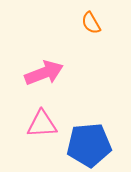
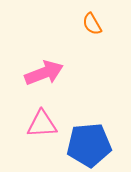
orange semicircle: moved 1 px right, 1 px down
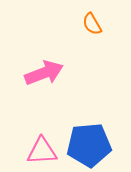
pink triangle: moved 27 px down
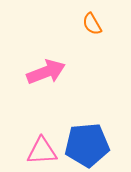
pink arrow: moved 2 px right, 1 px up
blue pentagon: moved 2 px left
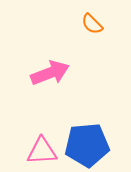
orange semicircle: rotated 15 degrees counterclockwise
pink arrow: moved 4 px right, 1 px down
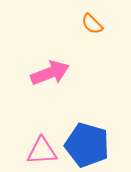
blue pentagon: rotated 21 degrees clockwise
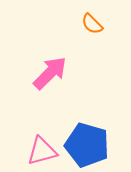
pink arrow: rotated 24 degrees counterclockwise
pink triangle: rotated 12 degrees counterclockwise
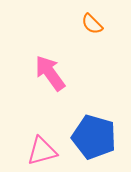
pink arrow: rotated 81 degrees counterclockwise
blue pentagon: moved 7 px right, 8 px up
